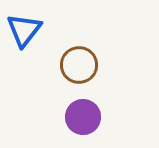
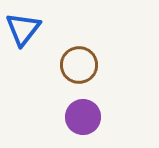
blue triangle: moved 1 px left, 1 px up
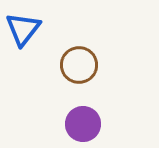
purple circle: moved 7 px down
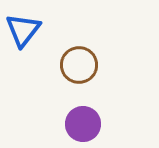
blue triangle: moved 1 px down
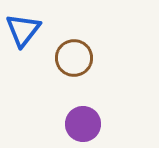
brown circle: moved 5 px left, 7 px up
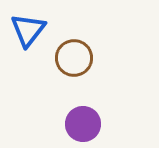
blue triangle: moved 5 px right
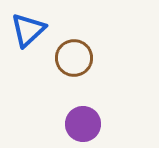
blue triangle: rotated 9 degrees clockwise
